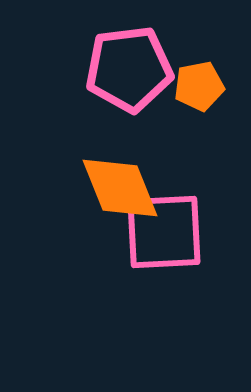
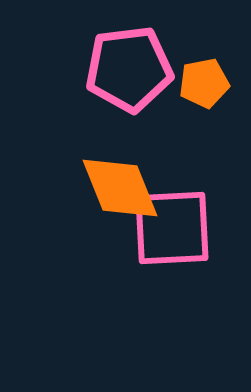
orange pentagon: moved 5 px right, 3 px up
pink square: moved 8 px right, 4 px up
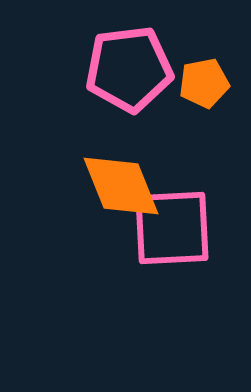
orange diamond: moved 1 px right, 2 px up
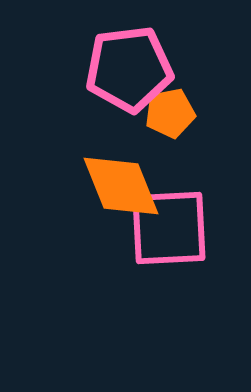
orange pentagon: moved 34 px left, 30 px down
pink square: moved 3 px left
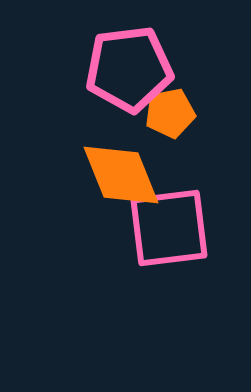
orange diamond: moved 11 px up
pink square: rotated 4 degrees counterclockwise
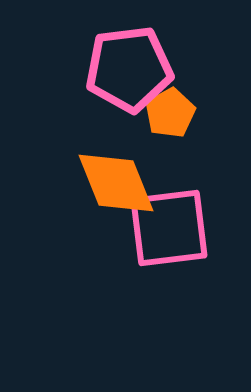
orange pentagon: rotated 18 degrees counterclockwise
orange diamond: moved 5 px left, 8 px down
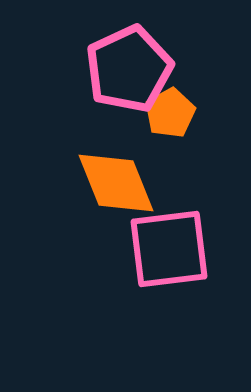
pink pentagon: rotated 18 degrees counterclockwise
pink square: moved 21 px down
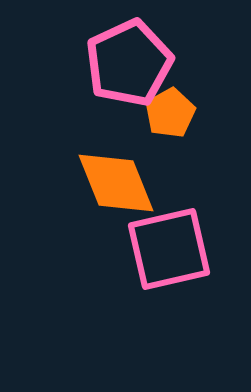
pink pentagon: moved 6 px up
pink square: rotated 6 degrees counterclockwise
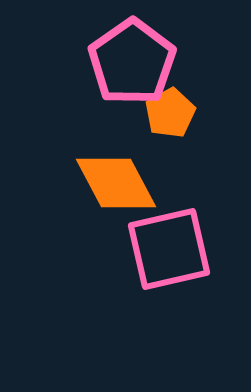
pink pentagon: moved 3 px right, 1 px up; rotated 10 degrees counterclockwise
orange diamond: rotated 6 degrees counterclockwise
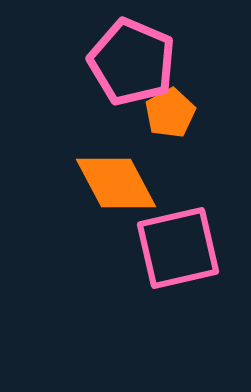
pink pentagon: rotated 14 degrees counterclockwise
pink square: moved 9 px right, 1 px up
